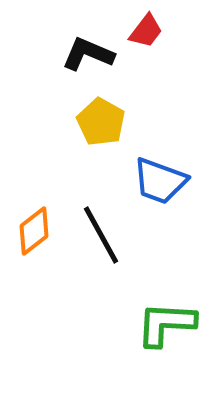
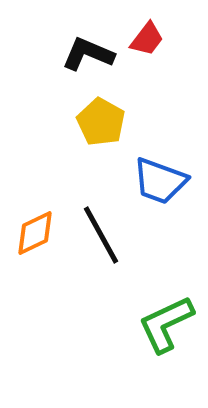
red trapezoid: moved 1 px right, 8 px down
orange diamond: moved 1 px right, 2 px down; rotated 12 degrees clockwise
green L-shape: rotated 28 degrees counterclockwise
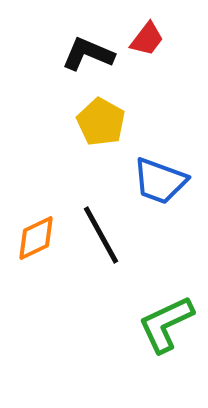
orange diamond: moved 1 px right, 5 px down
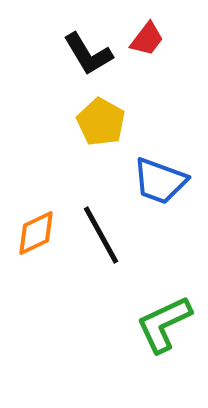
black L-shape: rotated 144 degrees counterclockwise
orange diamond: moved 5 px up
green L-shape: moved 2 px left
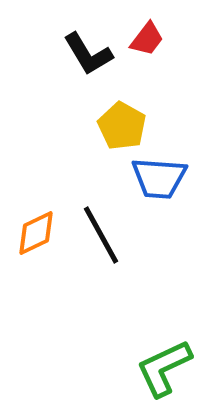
yellow pentagon: moved 21 px right, 4 px down
blue trapezoid: moved 1 px left, 3 px up; rotated 16 degrees counterclockwise
green L-shape: moved 44 px down
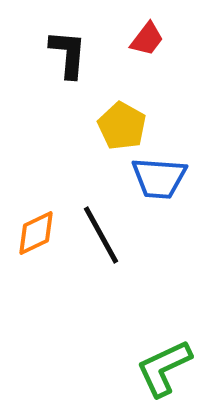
black L-shape: moved 20 px left; rotated 144 degrees counterclockwise
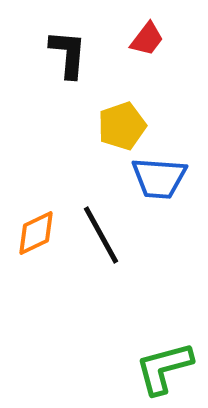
yellow pentagon: rotated 24 degrees clockwise
green L-shape: rotated 10 degrees clockwise
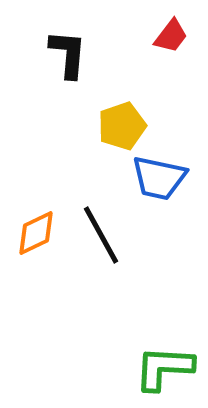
red trapezoid: moved 24 px right, 3 px up
blue trapezoid: rotated 8 degrees clockwise
green L-shape: rotated 18 degrees clockwise
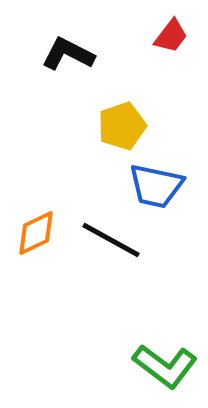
black L-shape: rotated 68 degrees counterclockwise
blue trapezoid: moved 3 px left, 8 px down
black line: moved 10 px right, 5 px down; rotated 32 degrees counterclockwise
green L-shape: moved 1 px right, 2 px up; rotated 146 degrees counterclockwise
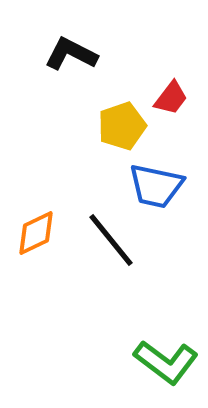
red trapezoid: moved 62 px down
black L-shape: moved 3 px right
black line: rotated 22 degrees clockwise
green L-shape: moved 1 px right, 4 px up
